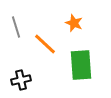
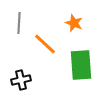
gray line: moved 3 px right, 4 px up; rotated 20 degrees clockwise
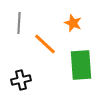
orange star: moved 1 px left
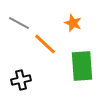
gray line: rotated 65 degrees counterclockwise
green rectangle: moved 1 px right, 1 px down
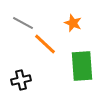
gray line: moved 4 px right
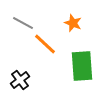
black cross: moved 1 px left; rotated 24 degrees counterclockwise
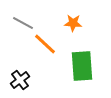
orange star: rotated 18 degrees counterclockwise
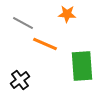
orange star: moved 6 px left, 9 px up
orange line: rotated 20 degrees counterclockwise
